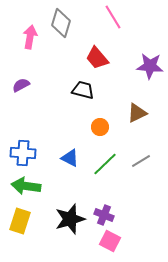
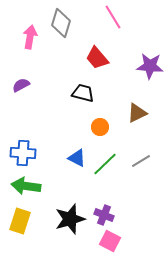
black trapezoid: moved 3 px down
blue triangle: moved 7 px right
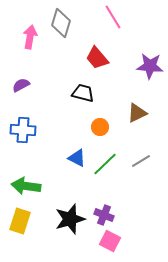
blue cross: moved 23 px up
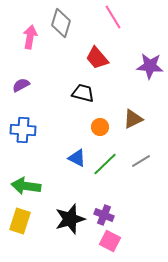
brown triangle: moved 4 px left, 6 px down
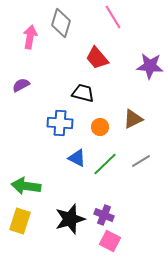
blue cross: moved 37 px right, 7 px up
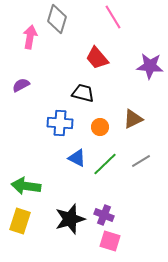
gray diamond: moved 4 px left, 4 px up
pink square: rotated 10 degrees counterclockwise
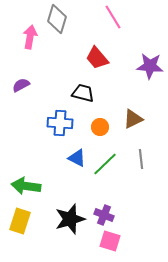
gray line: moved 2 px up; rotated 66 degrees counterclockwise
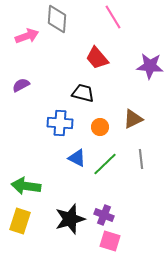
gray diamond: rotated 12 degrees counterclockwise
pink arrow: moved 3 px left, 1 px up; rotated 60 degrees clockwise
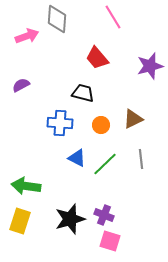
purple star: rotated 20 degrees counterclockwise
orange circle: moved 1 px right, 2 px up
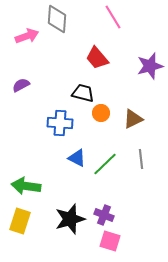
orange circle: moved 12 px up
